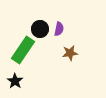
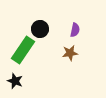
purple semicircle: moved 16 px right, 1 px down
black star: rotated 14 degrees counterclockwise
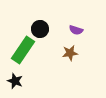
purple semicircle: moved 1 px right; rotated 96 degrees clockwise
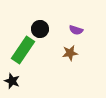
black star: moved 3 px left
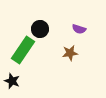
purple semicircle: moved 3 px right, 1 px up
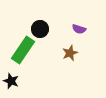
brown star: rotated 14 degrees counterclockwise
black star: moved 1 px left
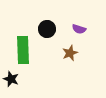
black circle: moved 7 px right
green rectangle: rotated 36 degrees counterclockwise
black star: moved 2 px up
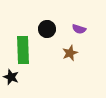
black star: moved 2 px up
